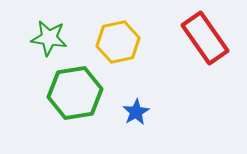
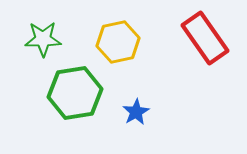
green star: moved 6 px left, 1 px down; rotated 9 degrees counterclockwise
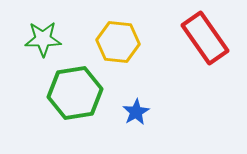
yellow hexagon: rotated 18 degrees clockwise
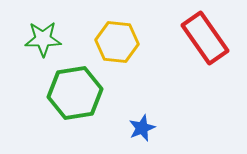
yellow hexagon: moved 1 px left
blue star: moved 6 px right, 16 px down; rotated 8 degrees clockwise
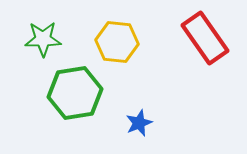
blue star: moved 3 px left, 5 px up
